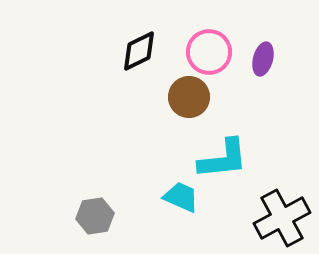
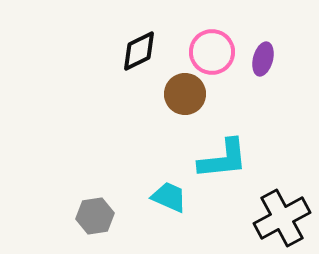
pink circle: moved 3 px right
brown circle: moved 4 px left, 3 px up
cyan trapezoid: moved 12 px left
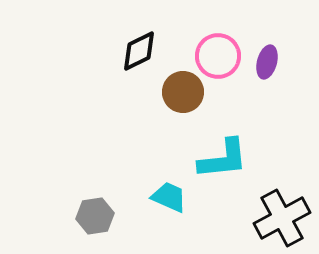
pink circle: moved 6 px right, 4 px down
purple ellipse: moved 4 px right, 3 px down
brown circle: moved 2 px left, 2 px up
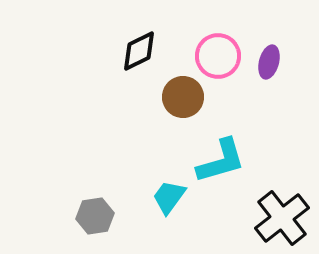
purple ellipse: moved 2 px right
brown circle: moved 5 px down
cyan L-shape: moved 2 px left, 2 px down; rotated 10 degrees counterclockwise
cyan trapezoid: rotated 78 degrees counterclockwise
black cross: rotated 10 degrees counterclockwise
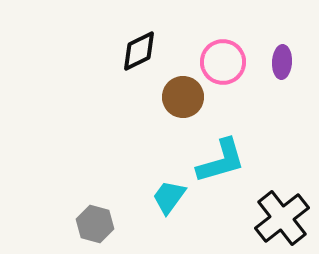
pink circle: moved 5 px right, 6 px down
purple ellipse: moved 13 px right; rotated 12 degrees counterclockwise
gray hexagon: moved 8 px down; rotated 24 degrees clockwise
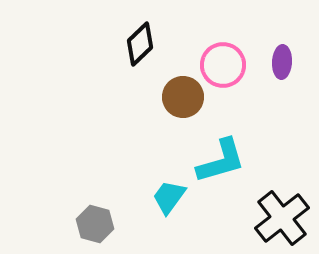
black diamond: moved 1 px right, 7 px up; rotated 18 degrees counterclockwise
pink circle: moved 3 px down
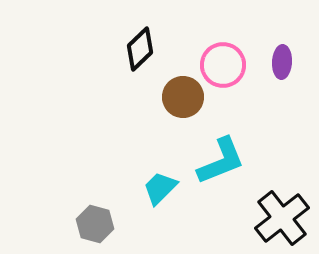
black diamond: moved 5 px down
cyan L-shape: rotated 6 degrees counterclockwise
cyan trapezoid: moved 9 px left, 9 px up; rotated 9 degrees clockwise
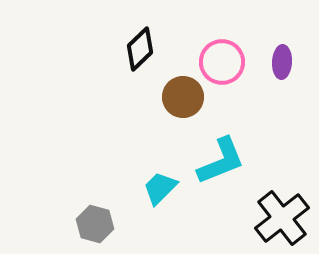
pink circle: moved 1 px left, 3 px up
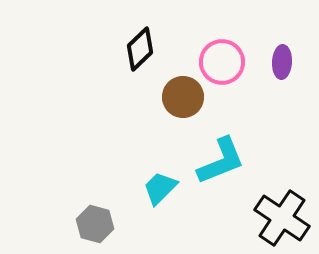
black cross: rotated 18 degrees counterclockwise
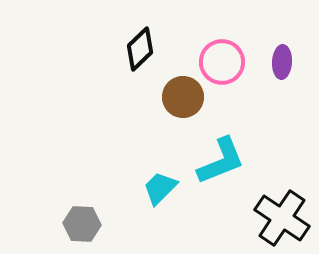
gray hexagon: moved 13 px left; rotated 12 degrees counterclockwise
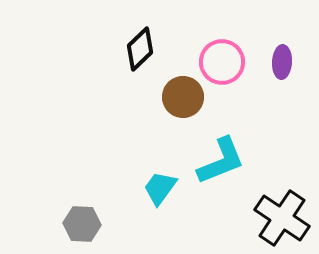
cyan trapezoid: rotated 9 degrees counterclockwise
